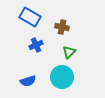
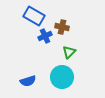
blue rectangle: moved 4 px right, 1 px up
blue cross: moved 9 px right, 9 px up
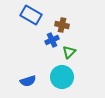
blue rectangle: moved 3 px left, 1 px up
brown cross: moved 2 px up
blue cross: moved 7 px right, 4 px down
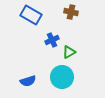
brown cross: moved 9 px right, 13 px up
green triangle: rotated 16 degrees clockwise
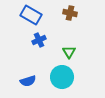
brown cross: moved 1 px left, 1 px down
blue cross: moved 13 px left
green triangle: rotated 32 degrees counterclockwise
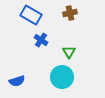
brown cross: rotated 24 degrees counterclockwise
blue cross: moved 2 px right; rotated 32 degrees counterclockwise
blue semicircle: moved 11 px left
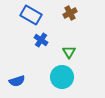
brown cross: rotated 16 degrees counterclockwise
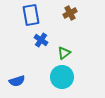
blue rectangle: rotated 50 degrees clockwise
green triangle: moved 5 px left, 1 px down; rotated 24 degrees clockwise
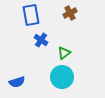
blue semicircle: moved 1 px down
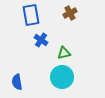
green triangle: rotated 24 degrees clockwise
blue semicircle: rotated 98 degrees clockwise
